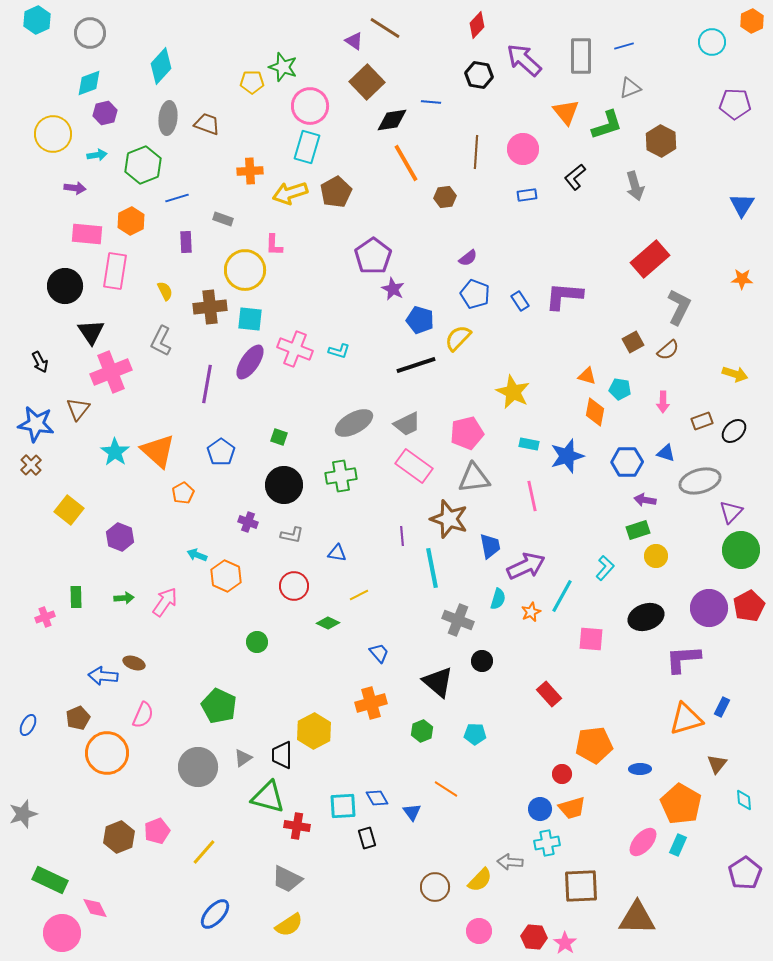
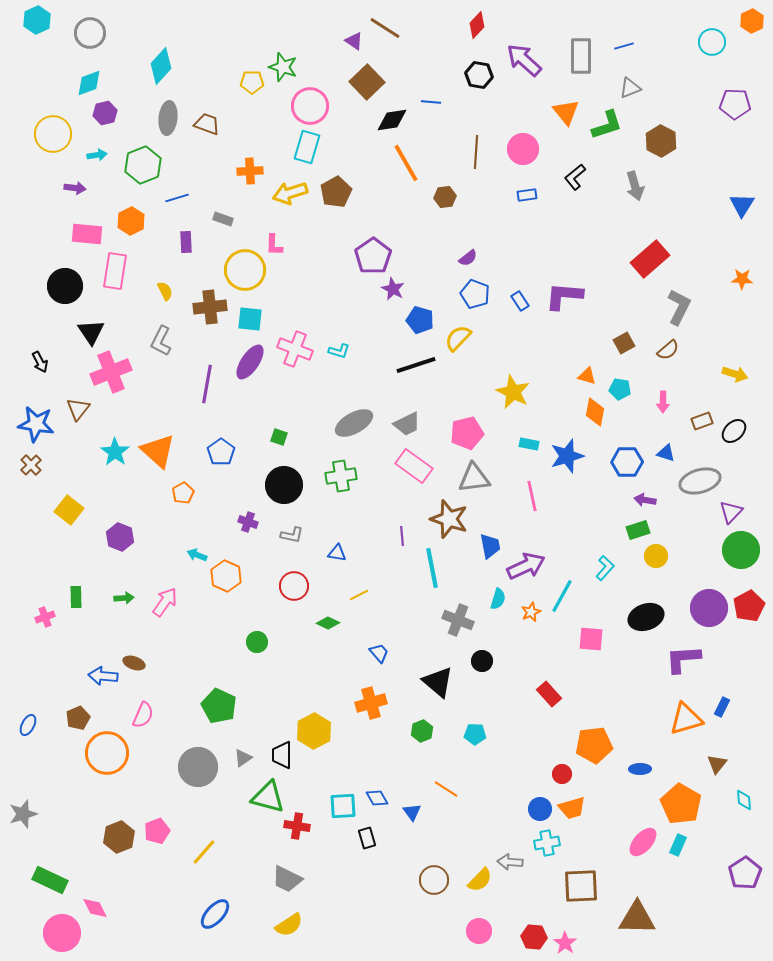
brown square at (633, 342): moved 9 px left, 1 px down
brown circle at (435, 887): moved 1 px left, 7 px up
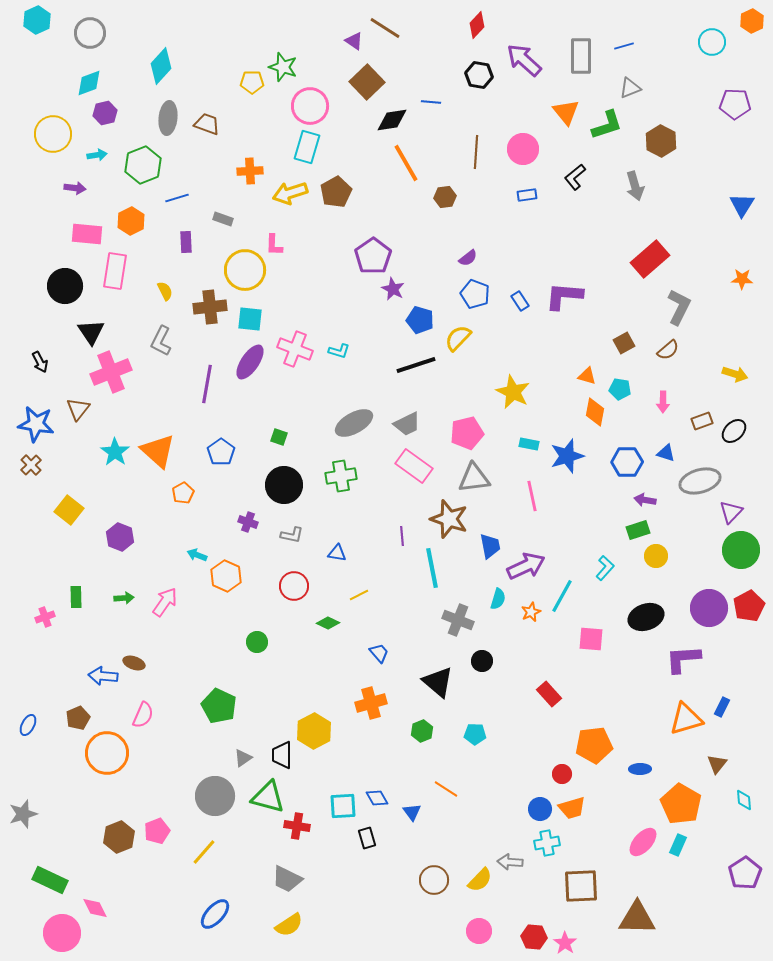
gray circle at (198, 767): moved 17 px right, 29 px down
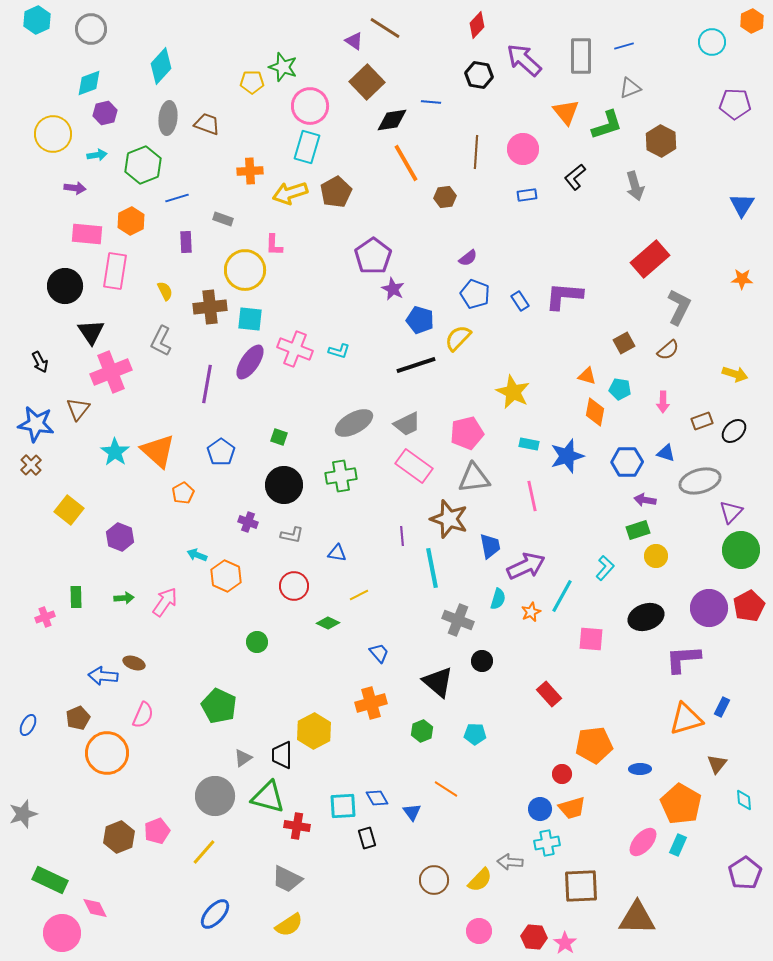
gray circle at (90, 33): moved 1 px right, 4 px up
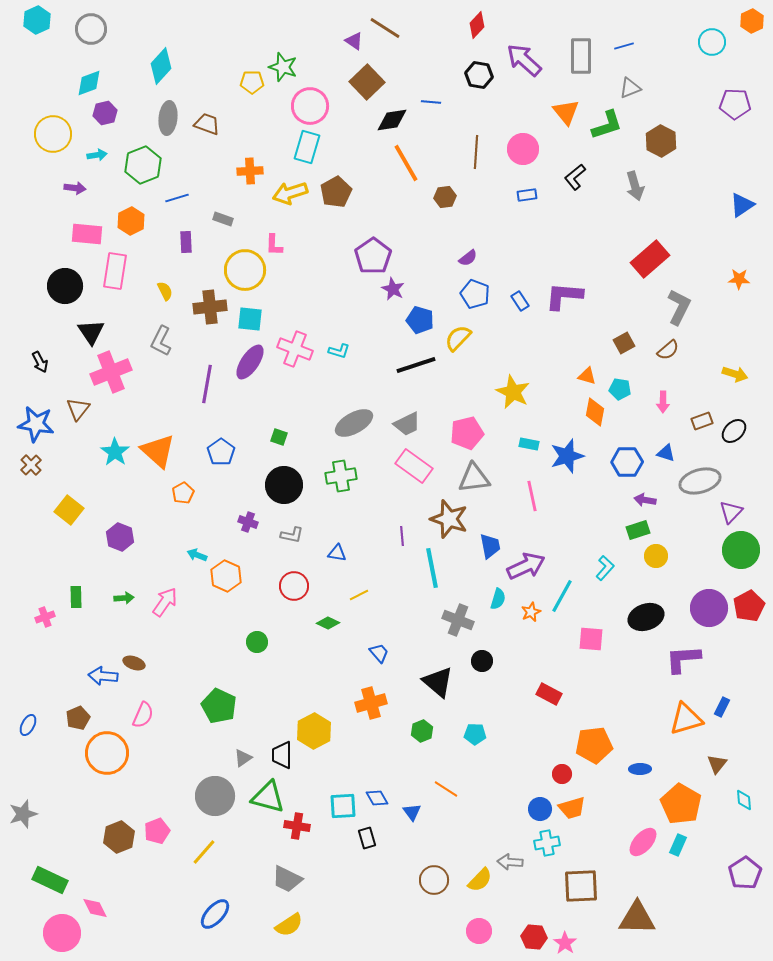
blue triangle at (742, 205): rotated 24 degrees clockwise
orange star at (742, 279): moved 3 px left
red rectangle at (549, 694): rotated 20 degrees counterclockwise
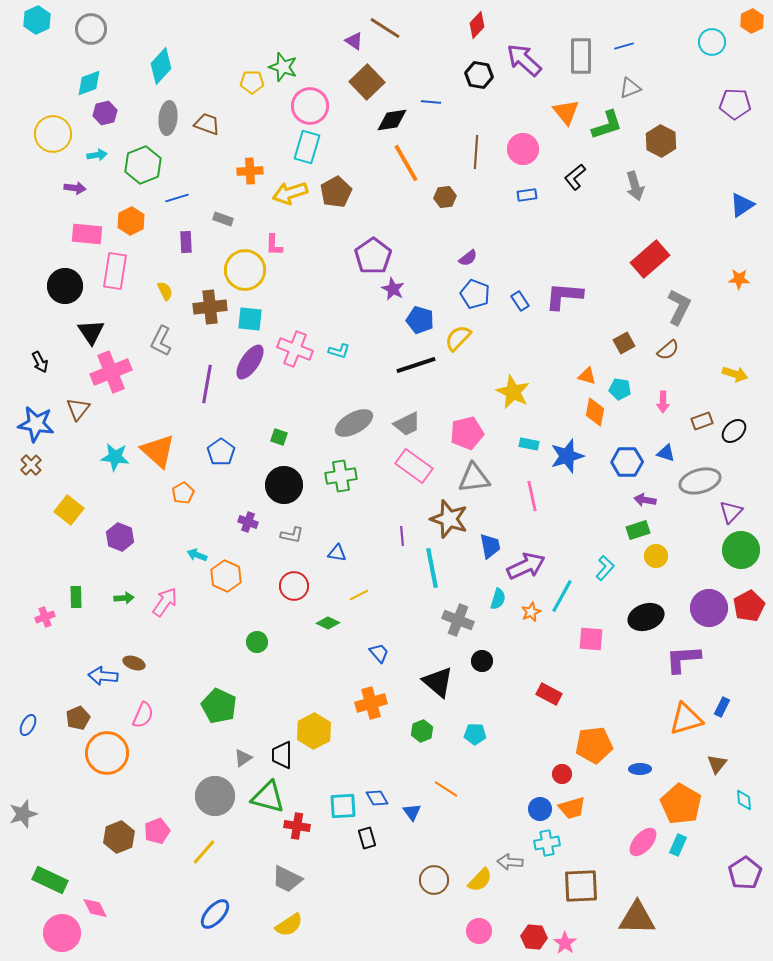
cyan star at (115, 452): moved 5 px down; rotated 28 degrees counterclockwise
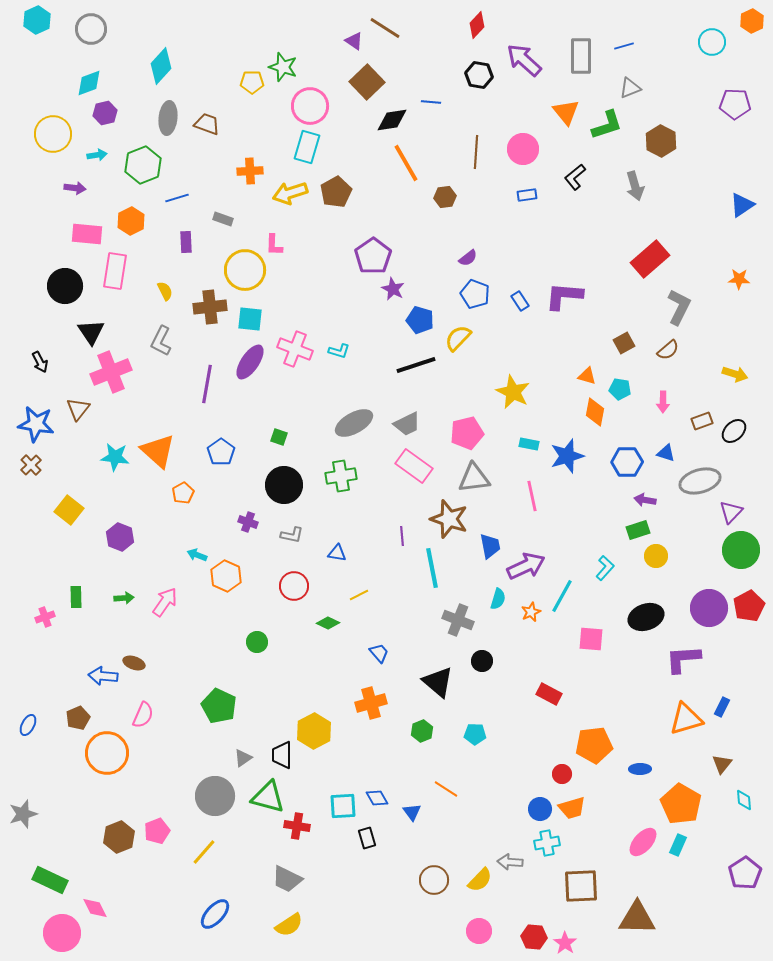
brown triangle at (717, 764): moved 5 px right
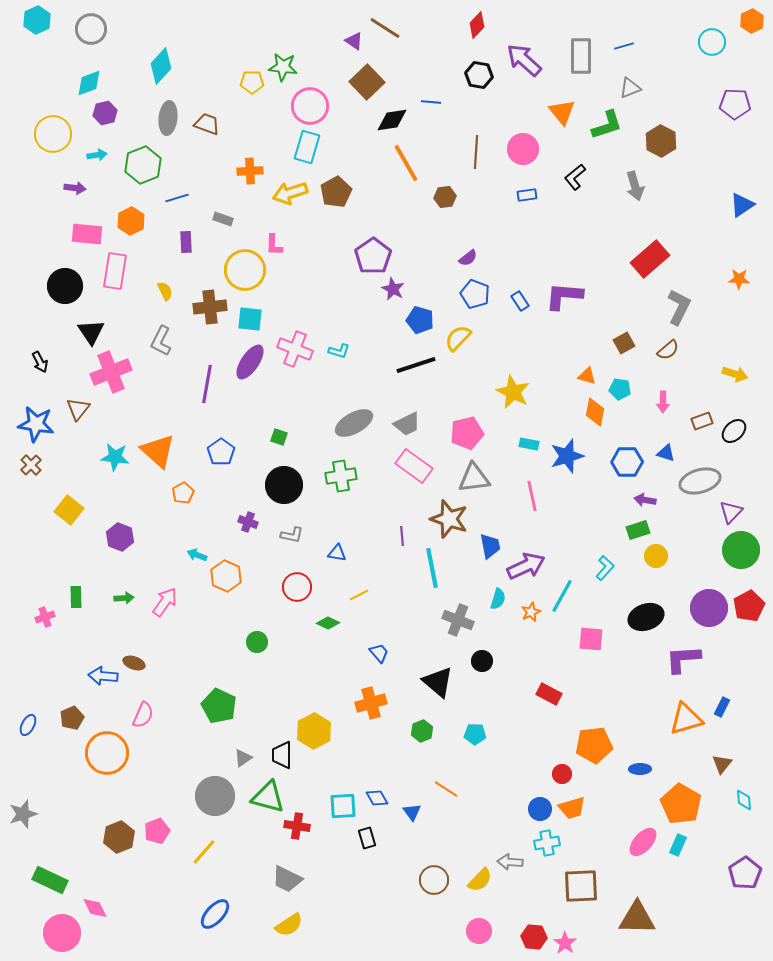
green star at (283, 67): rotated 12 degrees counterclockwise
orange triangle at (566, 112): moved 4 px left
red circle at (294, 586): moved 3 px right, 1 px down
brown pentagon at (78, 718): moved 6 px left
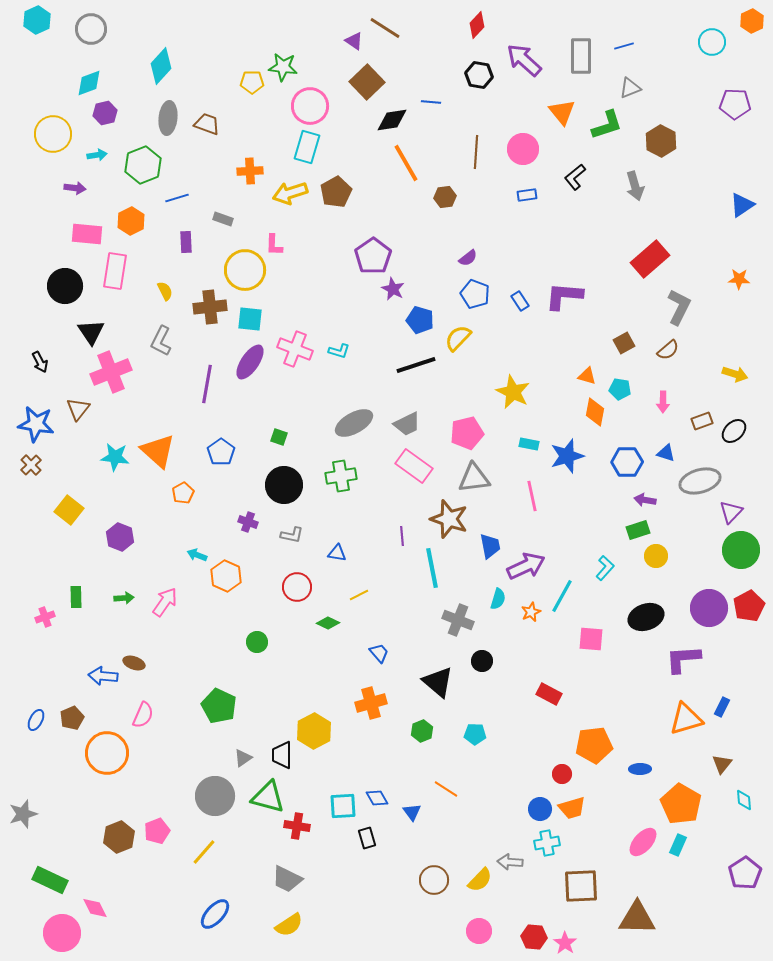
blue ellipse at (28, 725): moved 8 px right, 5 px up
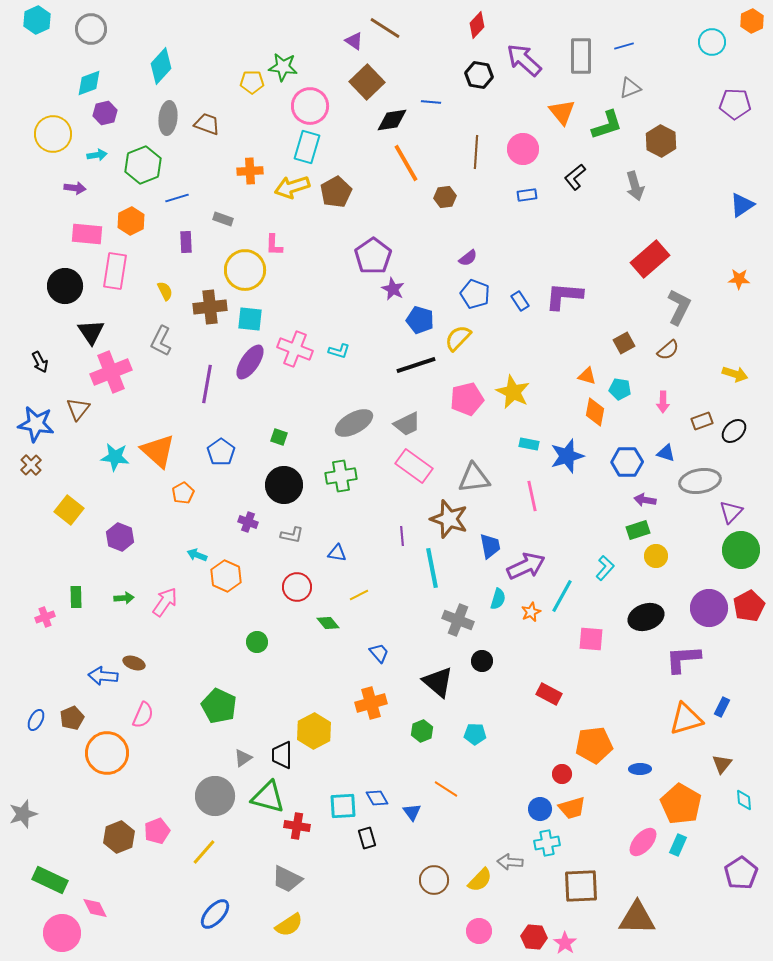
yellow arrow at (290, 193): moved 2 px right, 6 px up
pink pentagon at (467, 433): moved 34 px up
gray ellipse at (700, 481): rotated 6 degrees clockwise
green diamond at (328, 623): rotated 25 degrees clockwise
purple pentagon at (745, 873): moved 4 px left
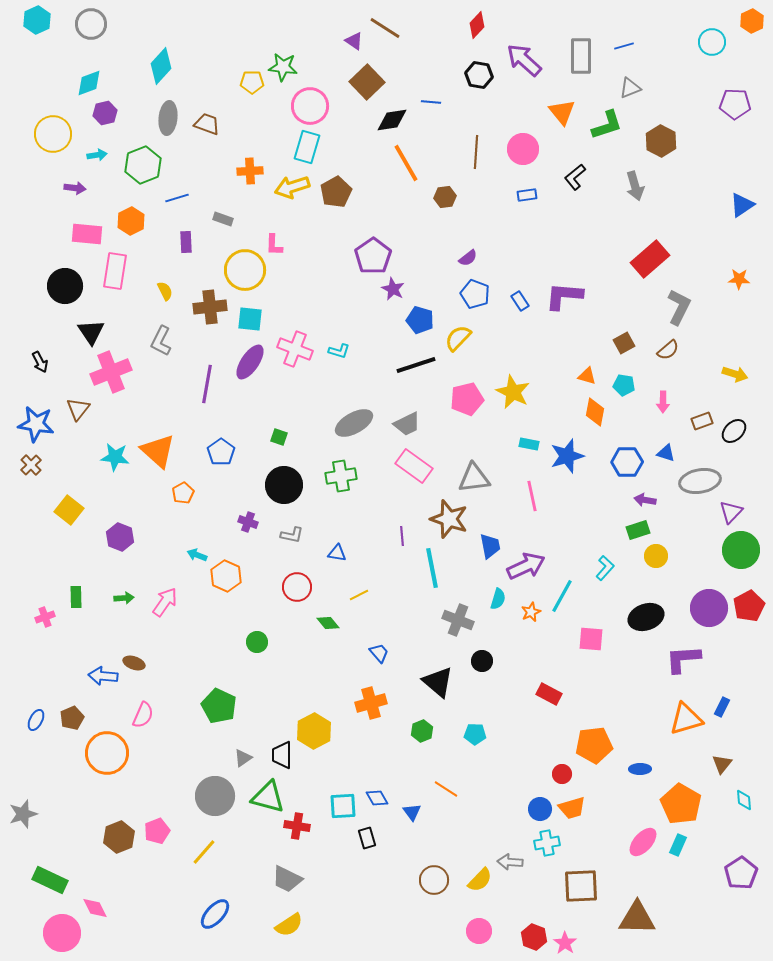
gray circle at (91, 29): moved 5 px up
cyan pentagon at (620, 389): moved 4 px right, 4 px up
red hexagon at (534, 937): rotated 15 degrees clockwise
